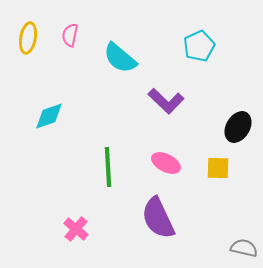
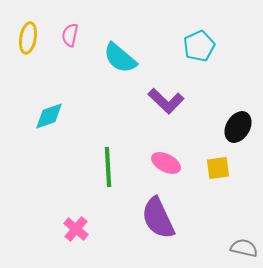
yellow square: rotated 10 degrees counterclockwise
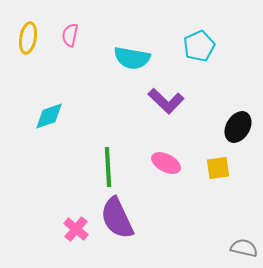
cyan semicircle: moved 12 px right; rotated 30 degrees counterclockwise
purple semicircle: moved 41 px left
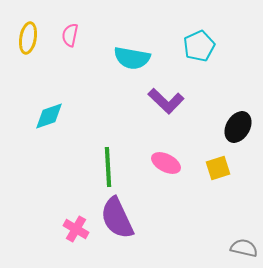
yellow square: rotated 10 degrees counterclockwise
pink cross: rotated 10 degrees counterclockwise
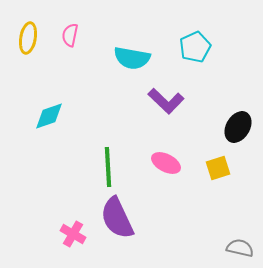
cyan pentagon: moved 4 px left, 1 px down
pink cross: moved 3 px left, 5 px down
gray semicircle: moved 4 px left
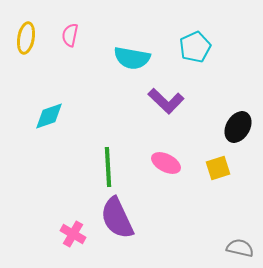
yellow ellipse: moved 2 px left
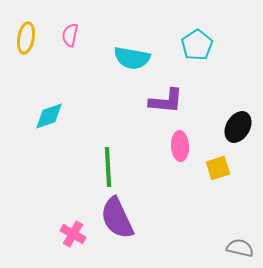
cyan pentagon: moved 2 px right, 2 px up; rotated 8 degrees counterclockwise
purple L-shape: rotated 39 degrees counterclockwise
pink ellipse: moved 14 px right, 17 px up; rotated 60 degrees clockwise
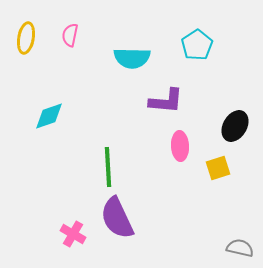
cyan semicircle: rotated 9 degrees counterclockwise
black ellipse: moved 3 px left, 1 px up
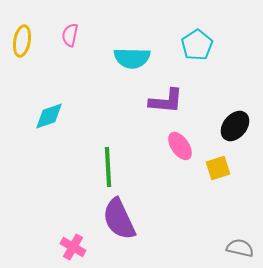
yellow ellipse: moved 4 px left, 3 px down
black ellipse: rotated 8 degrees clockwise
pink ellipse: rotated 32 degrees counterclockwise
purple semicircle: moved 2 px right, 1 px down
pink cross: moved 13 px down
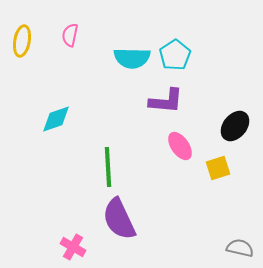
cyan pentagon: moved 22 px left, 10 px down
cyan diamond: moved 7 px right, 3 px down
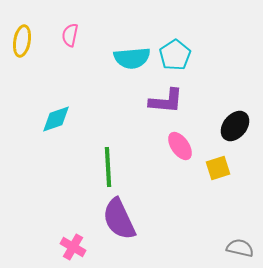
cyan semicircle: rotated 6 degrees counterclockwise
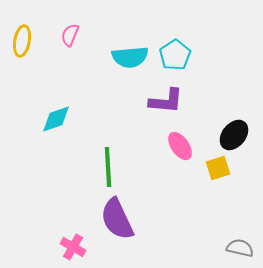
pink semicircle: rotated 10 degrees clockwise
cyan semicircle: moved 2 px left, 1 px up
black ellipse: moved 1 px left, 9 px down
purple semicircle: moved 2 px left
